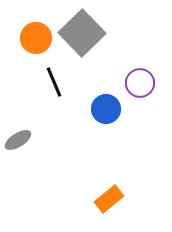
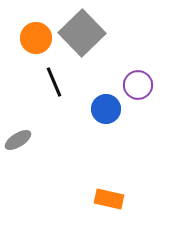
purple circle: moved 2 px left, 2 px down
orange rectangle: rotated 52 degrees clockwise
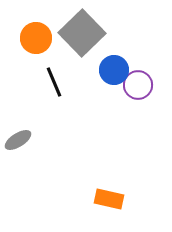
blue circle: moved 8 px right, 39 px up
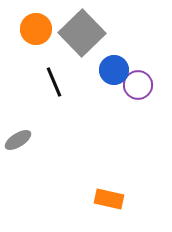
orange circle: moved 9 px up
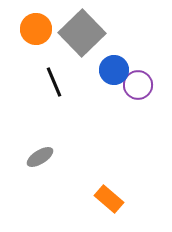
gray ellipse: moved 22 px right, 17 px down
orange rectangle: rotated 28 degrees clockwise
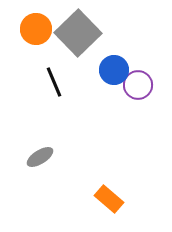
gray square: moved 4 px left
